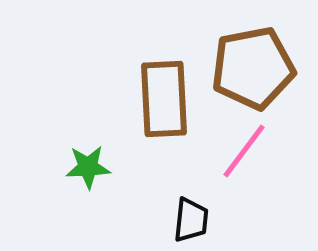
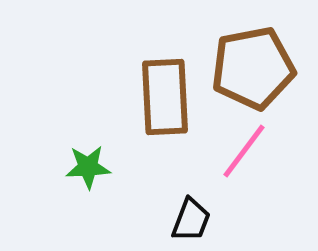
brown rectangle: moved 1 px right, 2 px up
black trapezoid: rotated 15 degrees clockwise
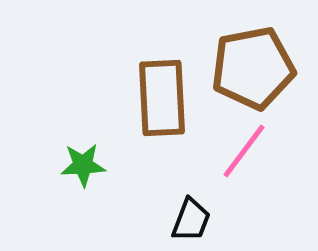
brown rectangle: moved 3 px left, 1 px down
green star: moved 5 px left, 2 px up
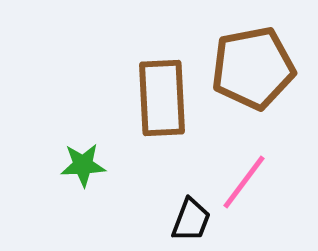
pink line: moved 31 px down
